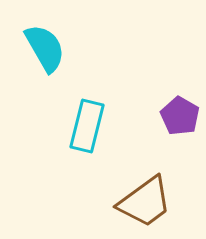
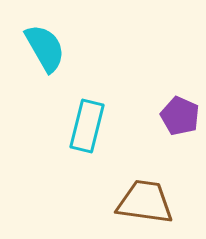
purple pentagon: rotated 6 degrees counterclockwise
brown trapezoid: rotated 136 degrees counterclockwise
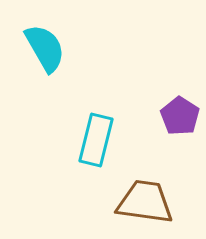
purple pentagon: rotated 9 degrees clockwise
cyan rectangle: moved 9 px right, 14 px down
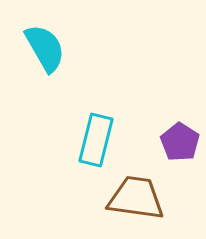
purple pentagon: moved 26 px down
brown trapezoid: moved 9 px left, 4 px up
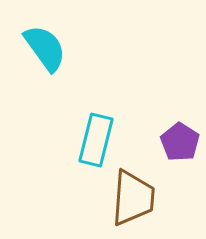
cyan semicircle: rotated 6 degrees counterclockwise
brown trapezoid: moved 3 px left; rotated 86 degrees clockwise
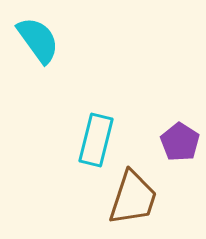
cyan semicircle: moved 7 px left, 8 px up
brown trapezoid: rotated 14 degrees clockwise
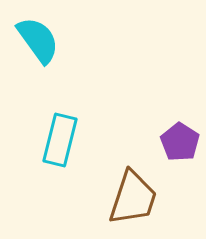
cyan rectangle: moved 36 px left
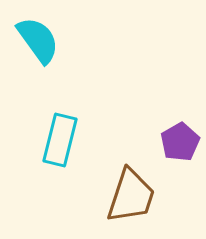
purple pentagon: rotated 9 degrees clockwise
brown trapezoid: moved 2 px left, 2 px up
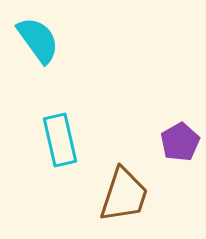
cyan rectangle: rotated 27 degrees counterclockwise
brown trapezoid: moved 7 px left, 1 px up
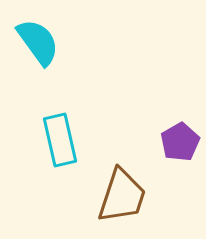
cyan semicircle: moved 2 px down
brown trapezoid: moved 2 px left, 1 px down
